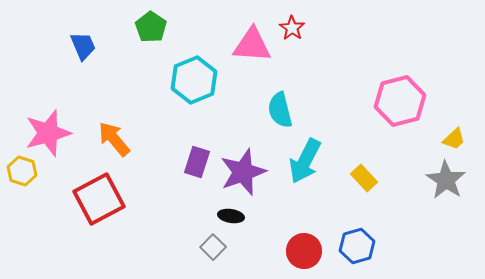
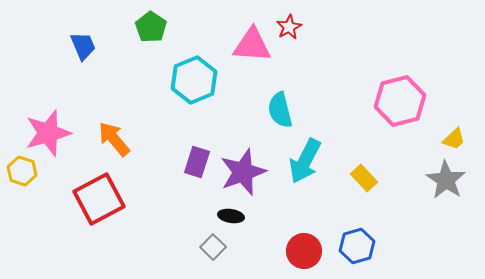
red star: moved 3 px left, 1 px up; rotated 10 degrees clockwise
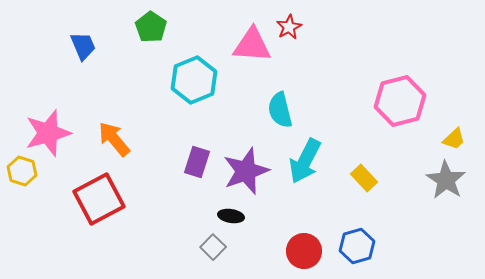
purple star: moved 3 px right, 1 px up
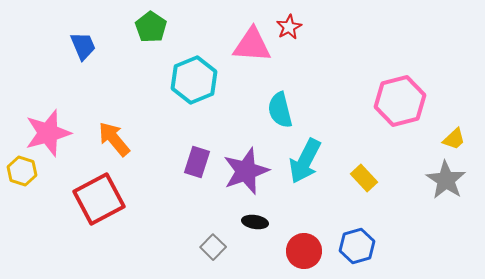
black ellipse: moved 24 px right, 6 px down
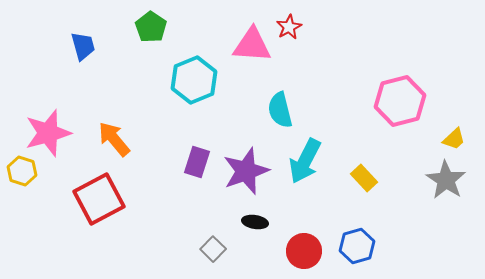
blue trapezoid: rotated 8 degrees clockwise
gray square: moved 2 px down
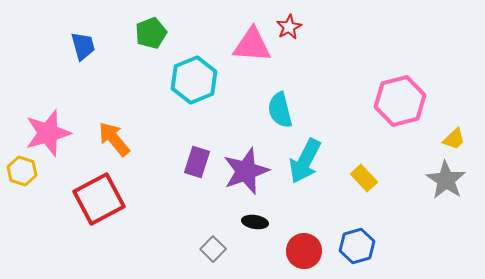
green pentagon: moved 6 px down; rotated 16 degrees clockwise
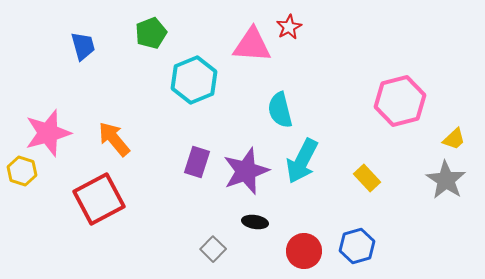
cyan arrow: moved 3 px left
yellow rectangle: moved 3 px right
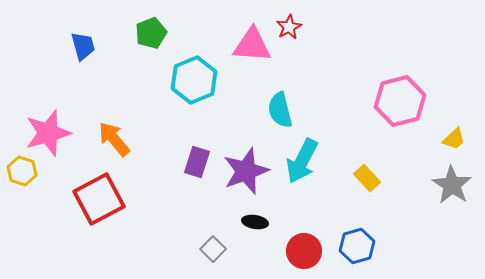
gray star: moved 6 px right, 5 px down
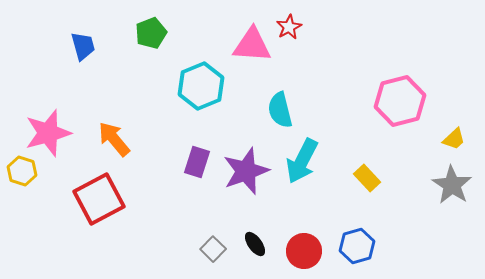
cyan hexagon: moved 7 px right, 6 px down
black ellipse: moved 22 px down; rotated 45 degrees clockwise
